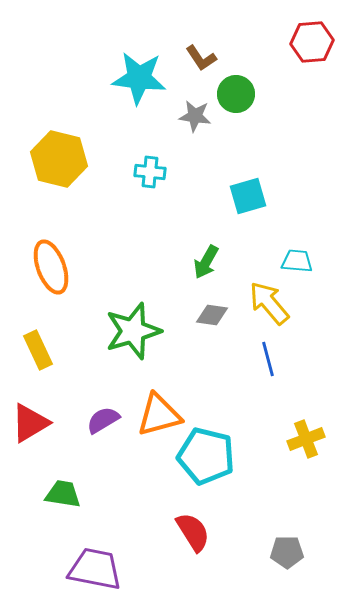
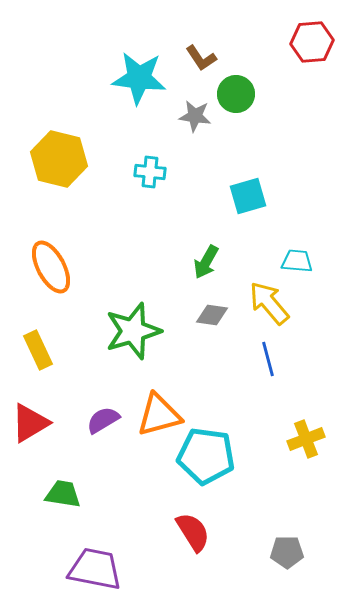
orange ellipse: rotated 8 degrees counterclockwise
cyan pentagon: rotated 6 degrees counterclockwise
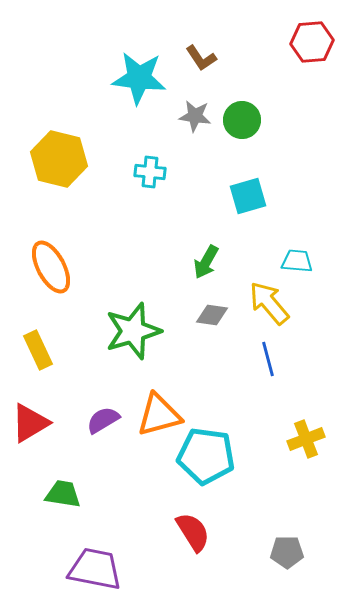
green circle: moved 6 px right, 26 px down
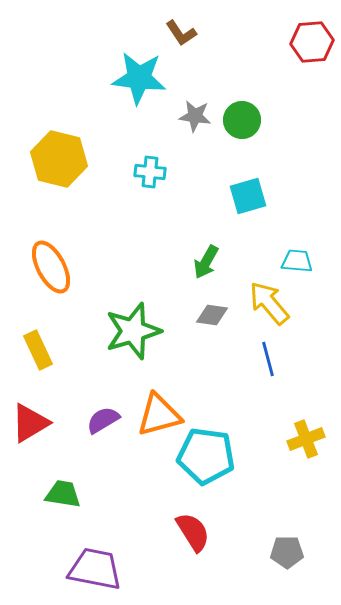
brown L-shape: moved 20 px left, 25 px up
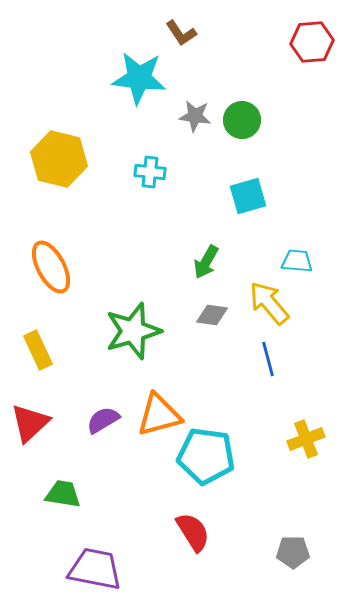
red triangle: rotated 12 degrees counterclockwise
gray pentagon: moved 6 px right
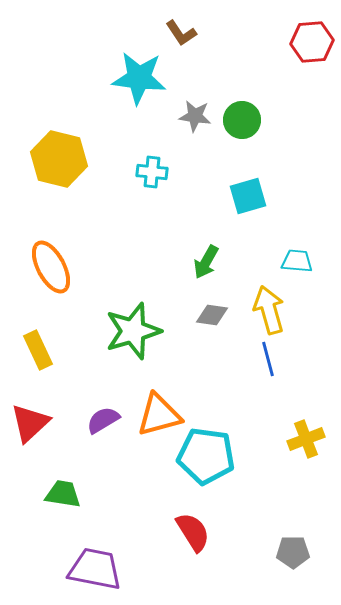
cyan cross: moved 2 px right
yellow arrow: moved 7 px down; rotated 24 degrees clockwise
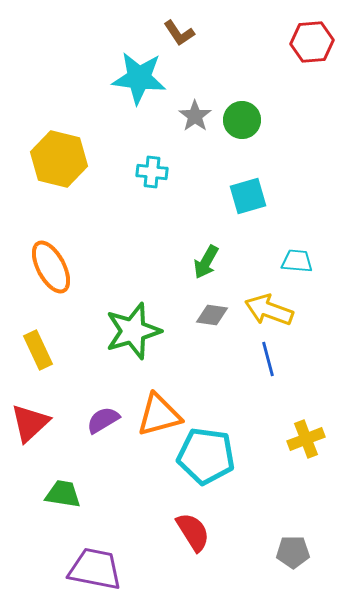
brown L-shape: moved 2 px left
gray star: rotated 28 degrees clockwise
yellow arrow: rotated 54 degrees counterclockwise
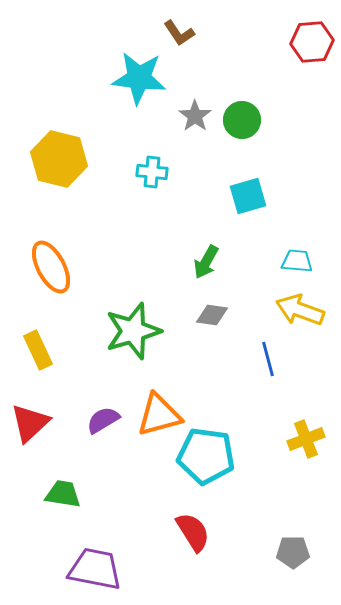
yellow arrow: moved 31 px right
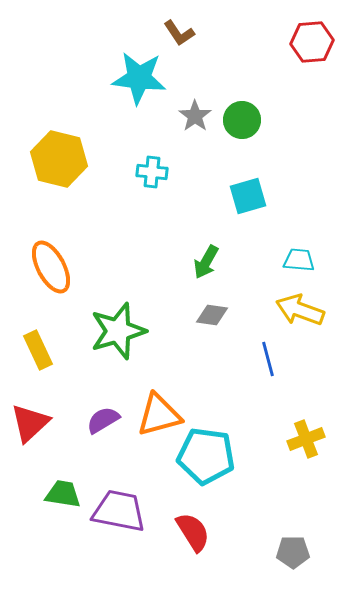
cyan trapezoid: moved 2 px right, 1 px up
green star: moved 15 px left
purple trapezoid: moved 24 px right, 58 px up
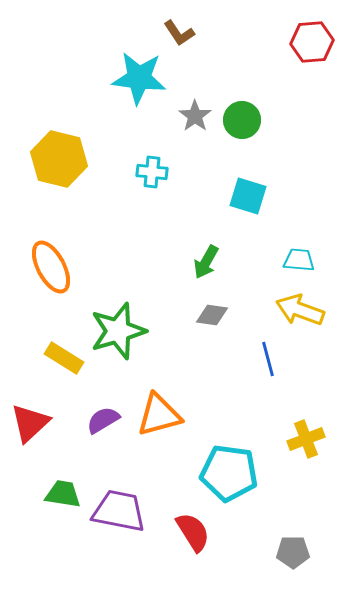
cyan square: rotated 33 degrees clockwise
yellow rectangle: moved 26 px right, 8 px down; rotated 33 degrees counterclockwise
cyan pentagon: moved 23 px right, 17 px down
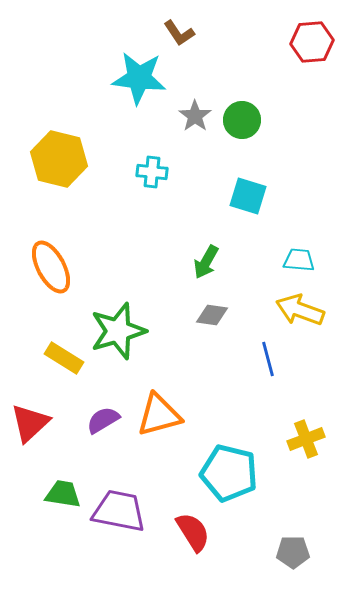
cyan pentagon: rotated 6 degrees clockwise
